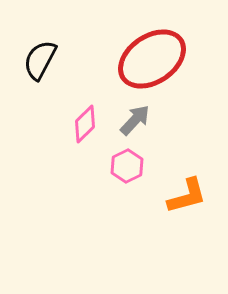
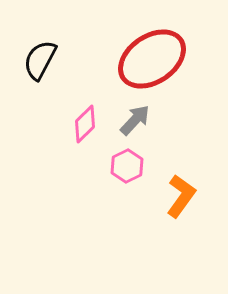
orange L-shape: moved 6 px left; rotated 39 degrees counterclockwise
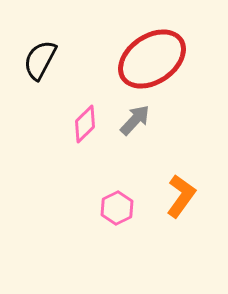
pink hexagon: moved 10 px left, 42 px down
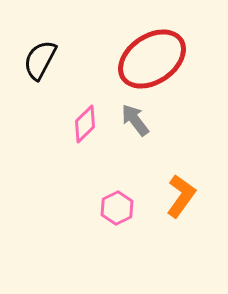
gray arrow: rotated 80 degrees counterclockwise
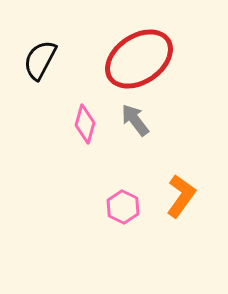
red ellipse: moved 13 px left
pink diamond: rotated 30 degrees counterclockwise
pink hexagon: moved 6 px right, 1 px up; rotated 8 degrees counterclockwise
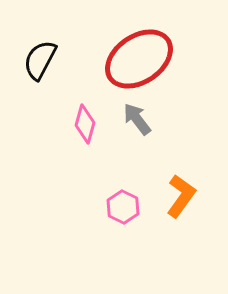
gray arrow: moved 2 px right, 1 px up
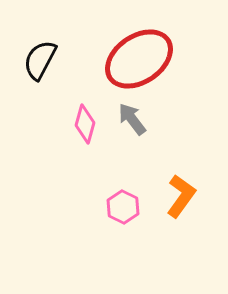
gray arrow: moved 5 px left
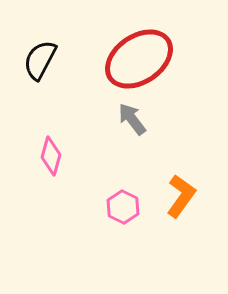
pink diamond: moved 34 px left, 32 px down
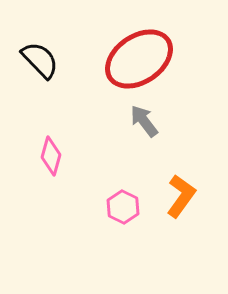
black semicircle: rotated 108 degrees clockwise
gray arrow: moved 12 px right, 2 px down
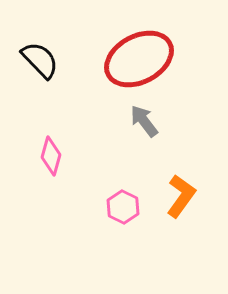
red ellipse: rotated 6 degrees clockwise
